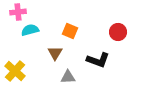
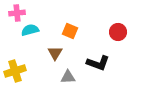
pink cross: moved 1 px left, 1 px down
black L-shape: moved 3 px down
yellow cross: rotated 30 degrees clockwise
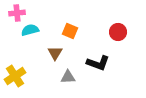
yellow cross: moved 5 px down; rotated 15 degrees counterclockwise
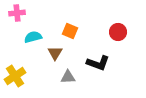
cyan semicircle: moved 3 px right, 7 px down
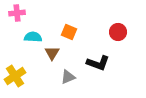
orange square: moved 1 px left, 1 px down
cyan semicircle: rotated 18 degrees clockwise
brown triangle: moved 3 px left
gray triangle: rotated 21 degrees counterclockwise
